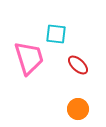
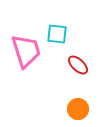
cyan square: moved 1 px right
pink trapezoid: moved 3 px left, 7 px up
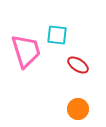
cyan square: moved 1 px down
red ellipse: rotated 10 degrees counterclockwise
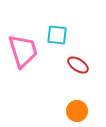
pink trapezoid: moved 3 px left
orange circle: moved 1 px left, 2 px down
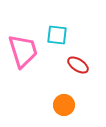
orange circle: moved 13 px left, 6 px up
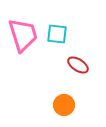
cyan square: moved 1 px up
pink trapezoid: moved 16 px up
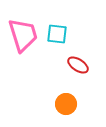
orange circle: moved 2 px right, 1 px up
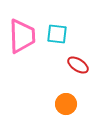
pink trapezoid: moved 1 px left, 1 px down; rotated 15 degrees clockwise
